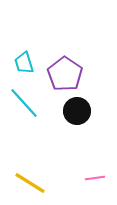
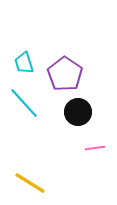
black circle: moved 1 px right, 1 px down
pink line: moved 30 px up
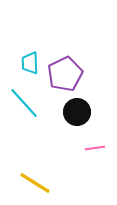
cyan trapezoid: moved 6 px right; rotated 15 degrees clockwise
purple pentagon: rotated 12 degrees clockwise
black circle: moved 1 px left
yellow line: moved 5 px right
